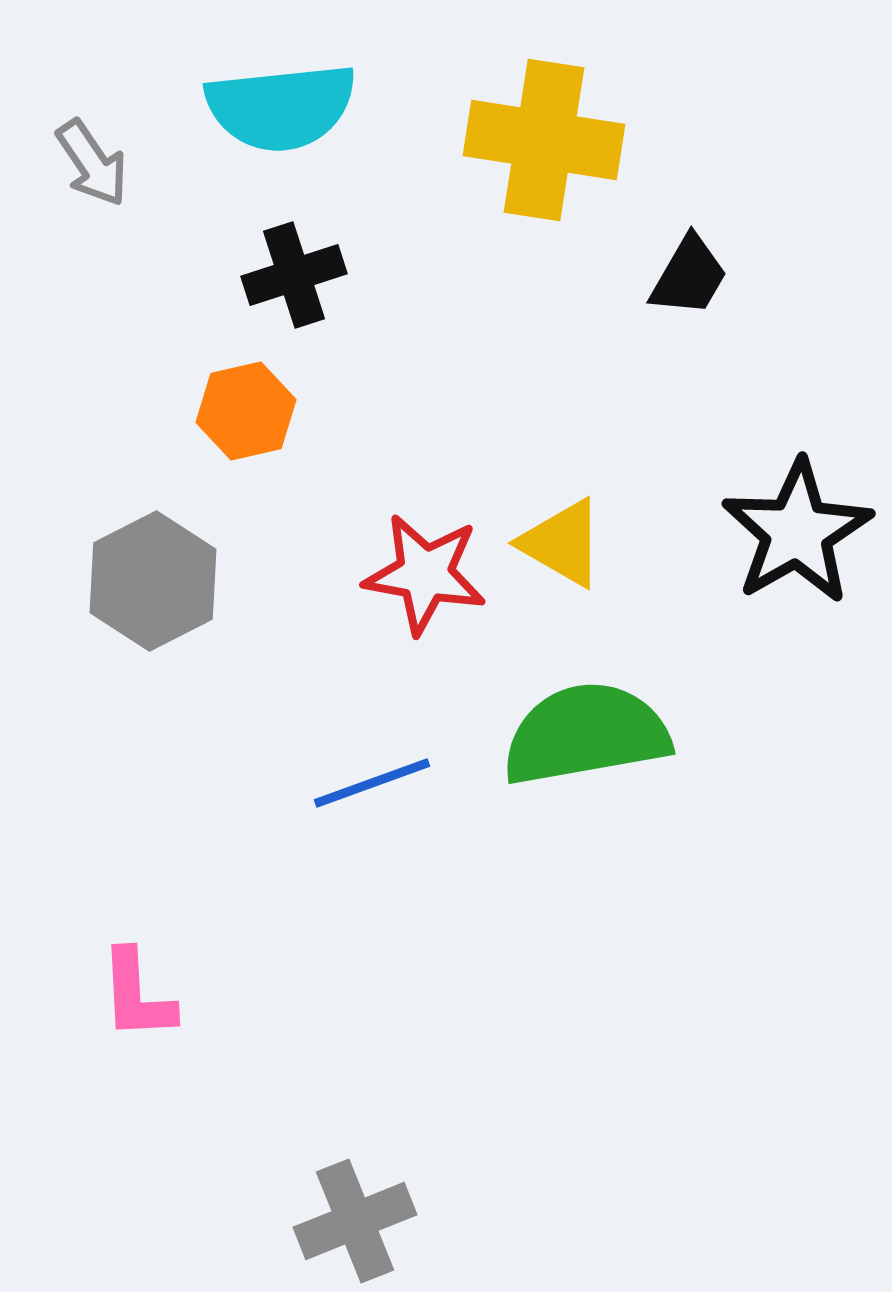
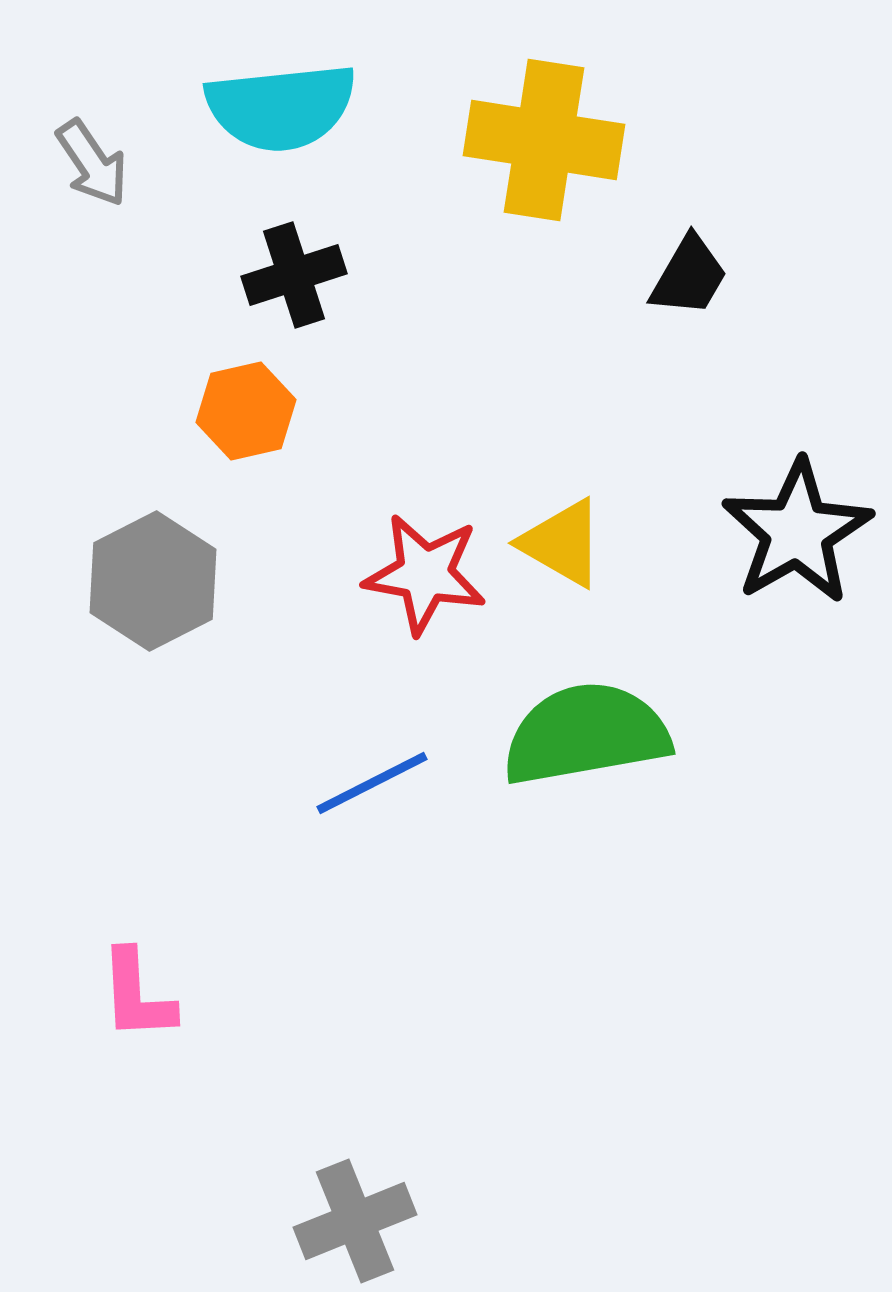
blue line: rotated 7 degrees counterclockwise
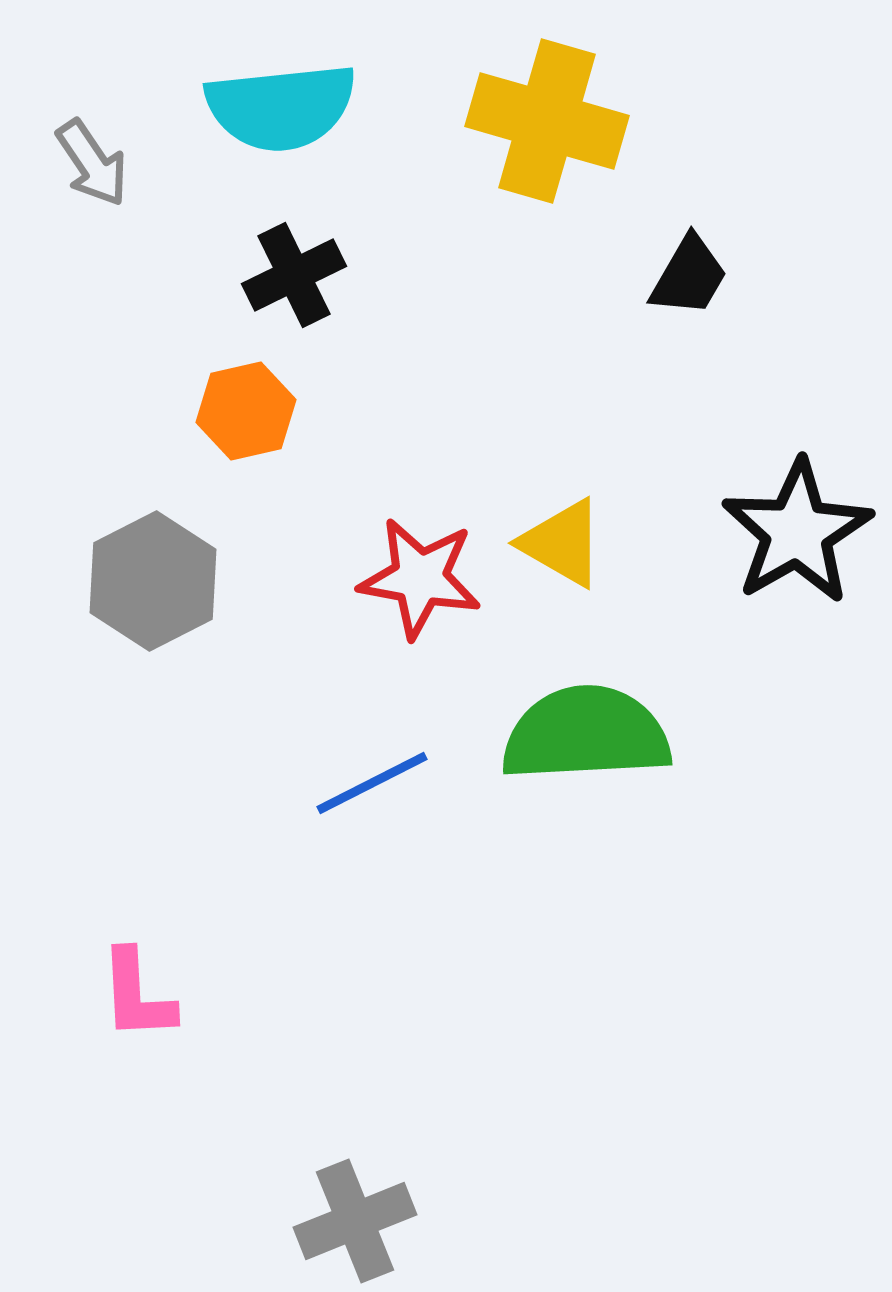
yellow cross: moved 3 px right, 19 px up; rotated 7 degrees clockwise
black cross: rotated 8 degrees counterclockwise
red star: moved 5 px left, 4 px down
green semicircle: rotated 7 degrees clockwise
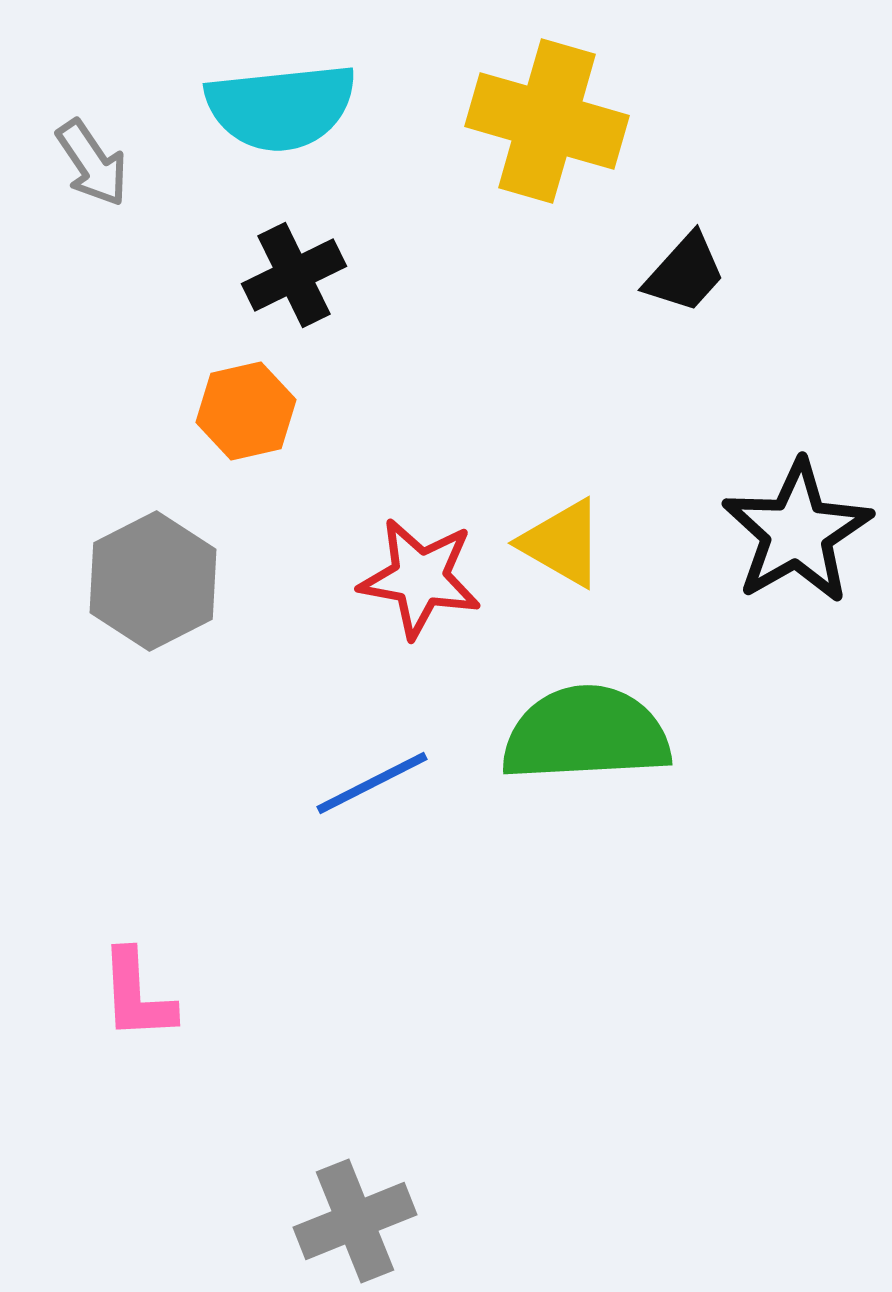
black trapezoid: moved 4 px left, 3 px up; rotated 12 degrees clockwise
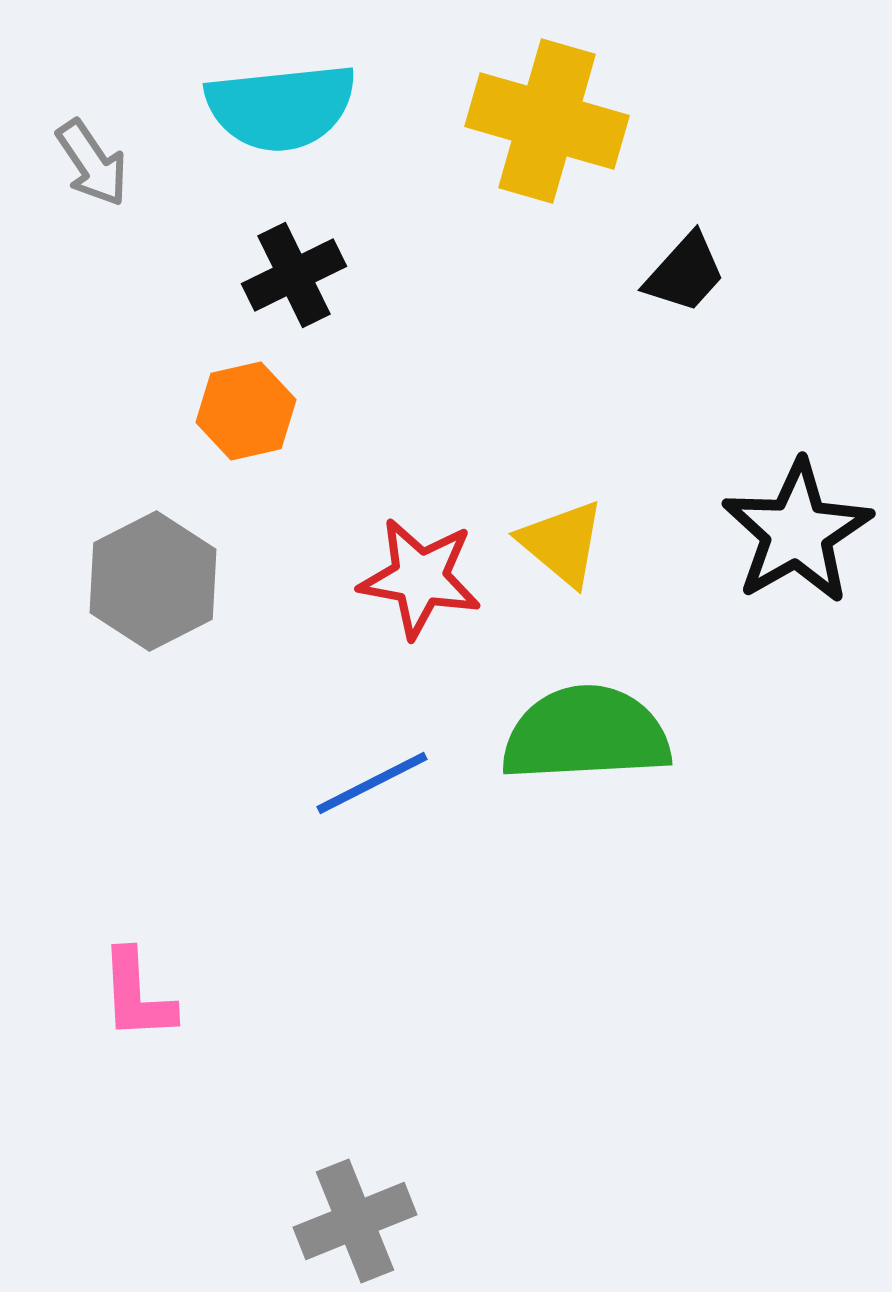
yellow triangle: rotated 10 degrees clockwise
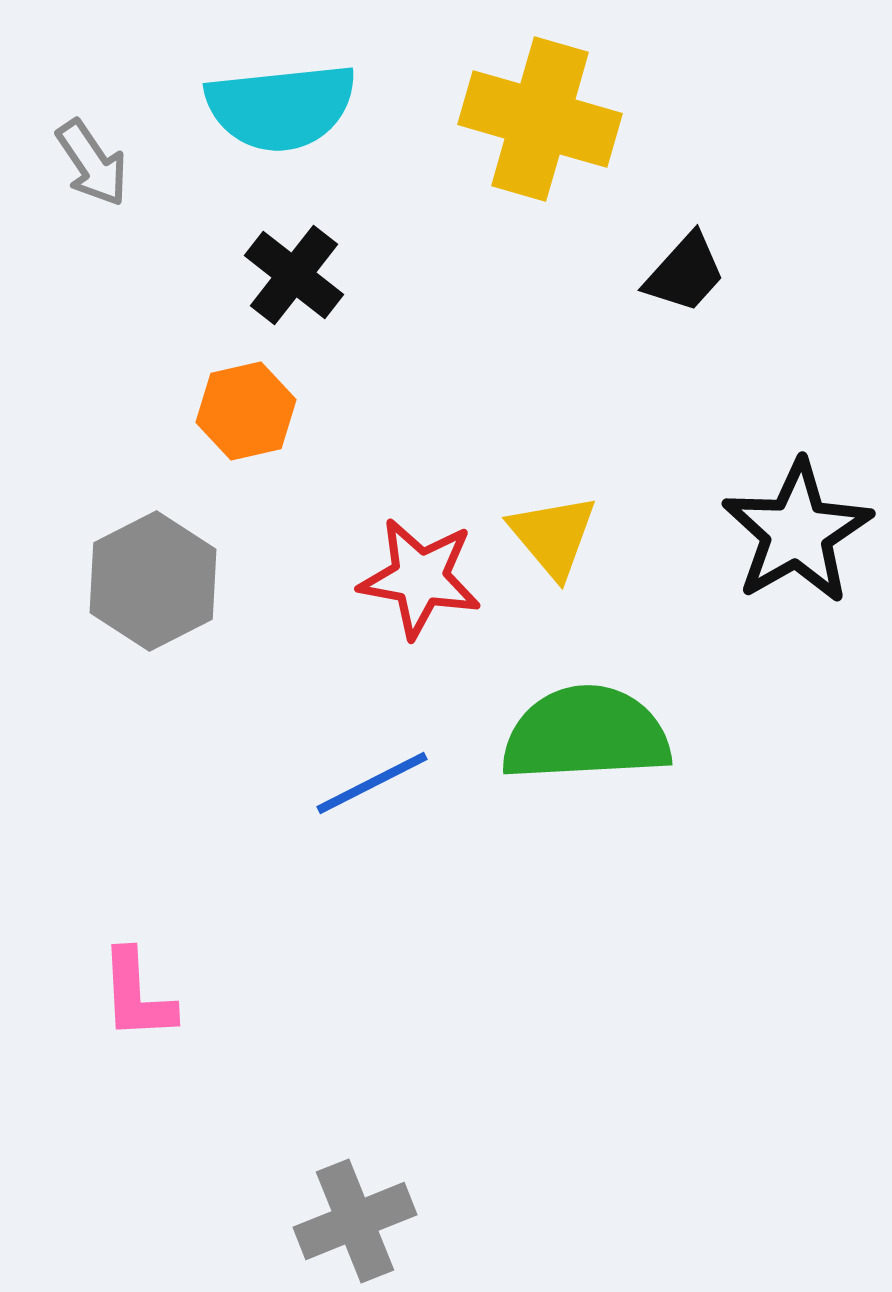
yellow cross: moved 7 px left, 2 px up
black cross: rotated 26 degrees counterclockwise
yellow triangle: moved 9 px left, 7 px up; rotated 10 degrees clockwise
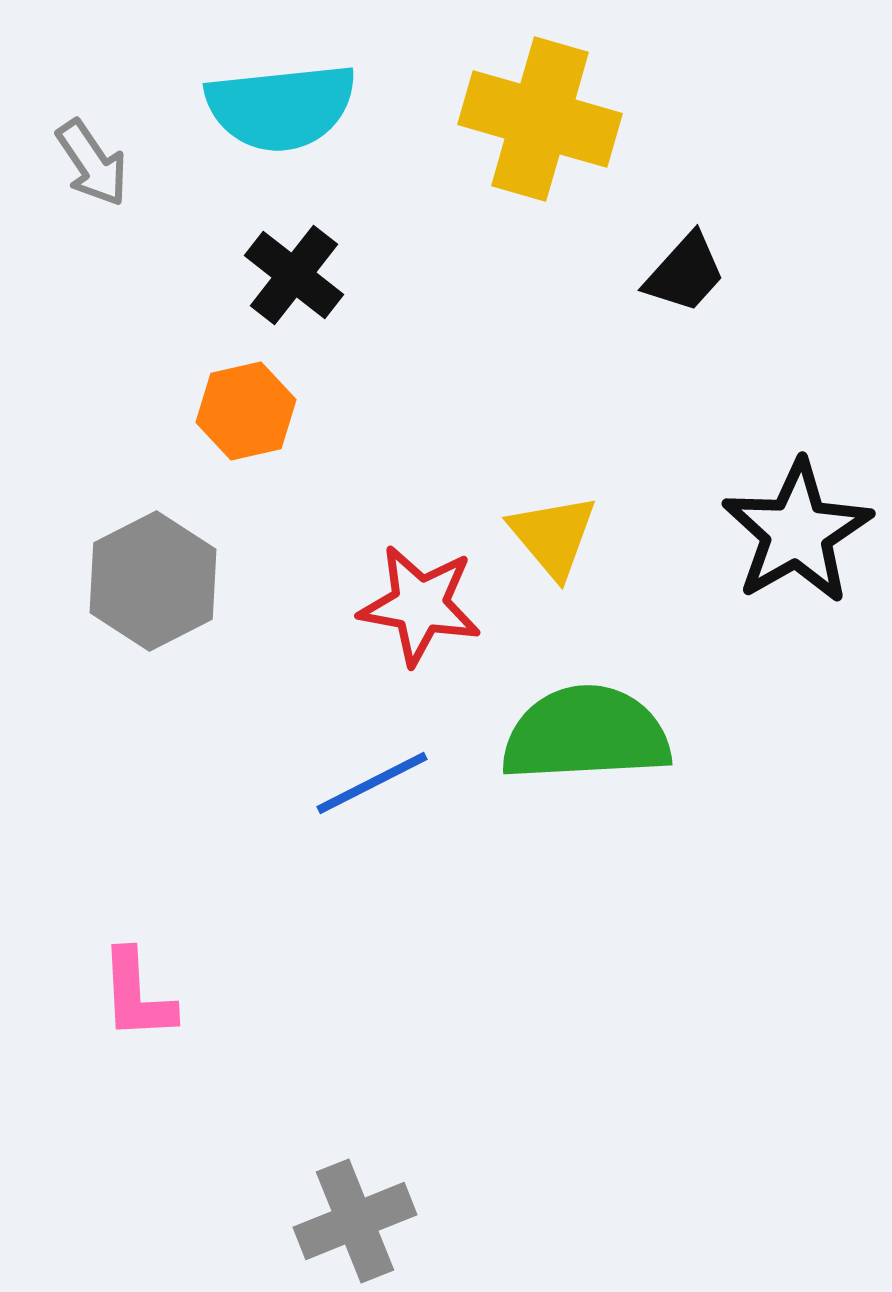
red star: moved 27 px down
